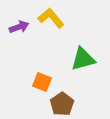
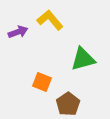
yellow L-shape: moved 1 px left, 2 px down
purple arrow: moved 1 px left, 5 px down
brown pentagon: moved 6 px right
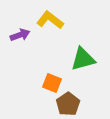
yellow L-shape: rotated 12 degrees counterclockwise
purple arrow: moved 2 px right, 3 px down
orange square: moved 10 px right, 1 px down
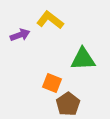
green triangle: rotated 12 degrees clockwise
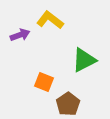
green triangle: moved 1 px right, 1 px down; rotated 24 degrees counterclockwise
orange square: moved 8 px left, 1 px up
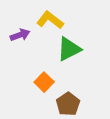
green triangle: moved 15 px left, 11 px up
orange square: rotated 24 degrees clockwise
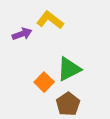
purple arrow: moved 2 px right, 1 px up
green triangle: moved 20 px down
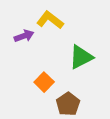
purple arrow: moved 2 px right, 2 px down
green triangle: moved 12 px right, 12 px up
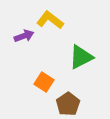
orange square: rotated 12 degrees counterclockwise
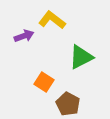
yellow L-shape: moved 2 px right
brown pentagon: rotated 10 degrees counterclockwise
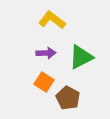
purple arrow: moved 22 px right, 17 px down; rotated 18 degrees clockwise
brown pentagon: moved 6 px up
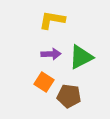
yellow L-shape: rotated 28 degrees counterclockwise
purple arrow: moved 5 px right, 1 px down
brown pentagon: moved 1 px right, 2 px up; rotated 20 degrees counterclockwise
